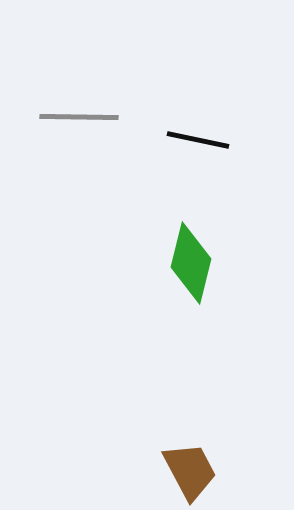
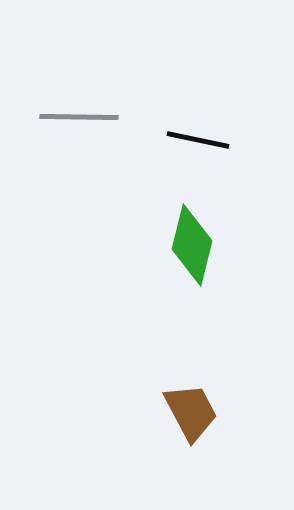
green diamond: moved 1 px right, 18 px up
brown trapezoid: moved 1 px right, 59 px up
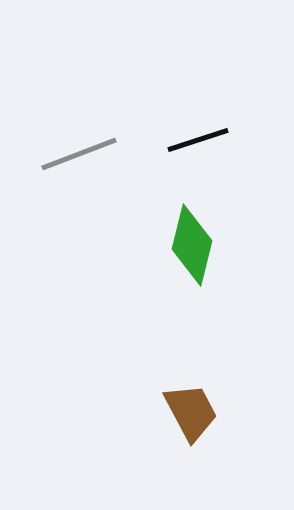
gray line: moved 37 px down; rotated 22 degrees counterclockwise
black line: rotated 30 degrees counterclockwise
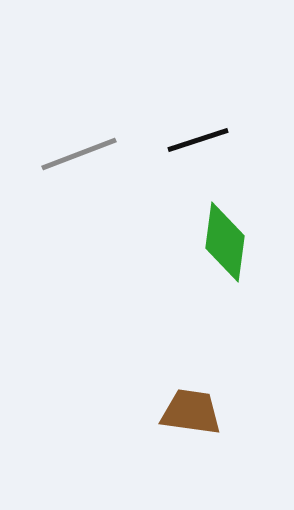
green diamond: moved 33 px right, 3 px up; rotated 6 degrees counterclockwise
brown trapezoid: rotated 54 degrees counterclockwise
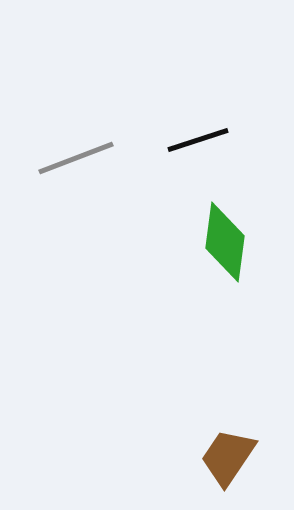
gray line: moved 3 px left, 4 px down
brown trapezoid: moved 37 px right, 45 px down; rotated 64 degrees counterclockwise
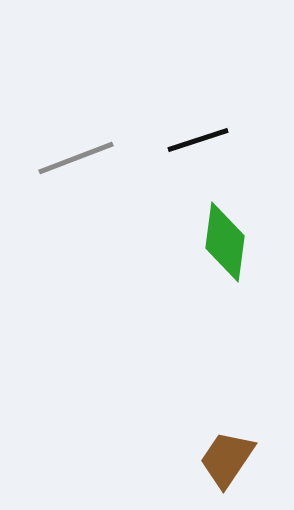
brown trapezoid: moved 1 px left, 2 px down
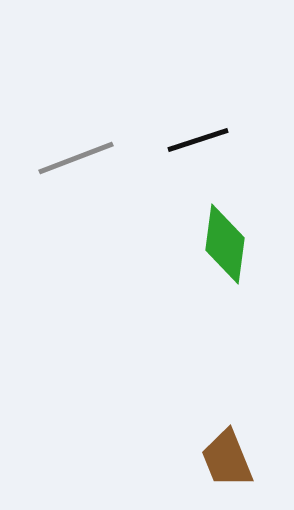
green diamond: moved 2 px down
brown trapezoid: rotated 56 degrees counterclockwise
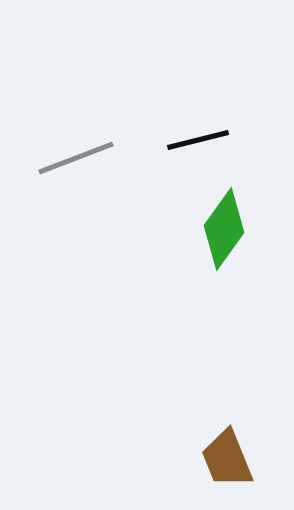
black line: rotated 4 degrees clockwise
green diamond: moved 1 px left, 15 px up; rotated 28 degrees clockwise
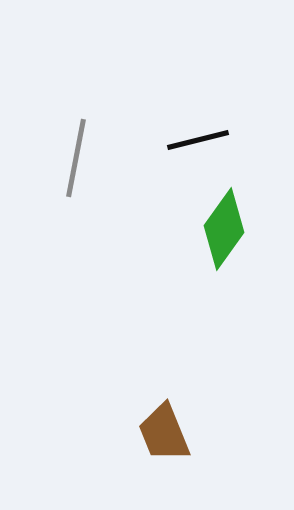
gray line: rotated 58 degrees counterclockwise
brown trapezoid: moved 63 px left, 26 px up
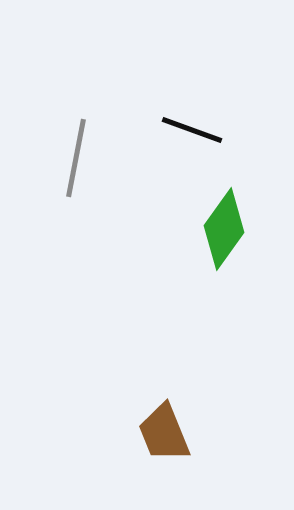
black line: moved 6 px left, 10 px up; rotated 34 degrees clockwise
